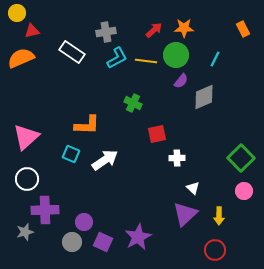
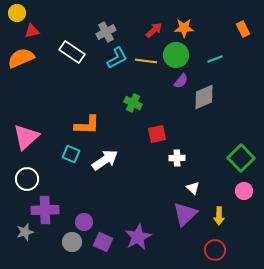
gray cross: rotated 18 degrees counterclockwise
cyan line: rotated 42 degrees clockwise
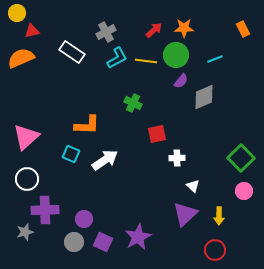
white triangle: moved 2 px up
purple circle: moved 3 px up
gray circle: moved 2 px right
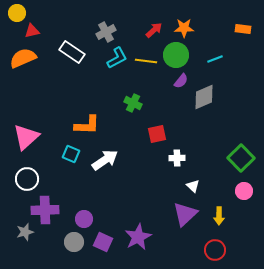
orange rectangle: rotated 56 degrees counterclockwise
orange semicircle: moved 2 px right
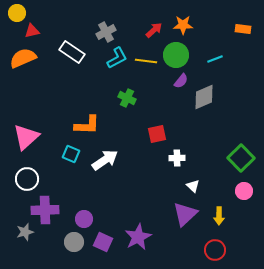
orange star: moved 1 px left, 3 px up
green cross: moved 6 px left, 5 px up
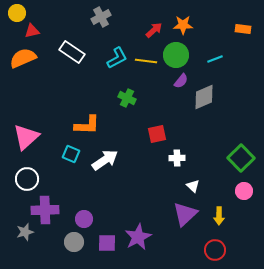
gray cross: moved 5 px left, 15 px up
purple square: moved 4 px right, 1 px down; rotated 24 degrees counterclockwise
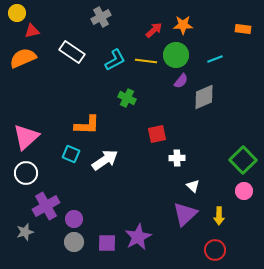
cyan L-shape: moved 2 px left, 2 px down
green square: moved 2 px right, 2 px down
white circle: moved 1 px left, 6 px up
purple cross: moved 1 px right, 4 px up; rotated 28 degrees counterclockwise
purple circle: moved 10 px left
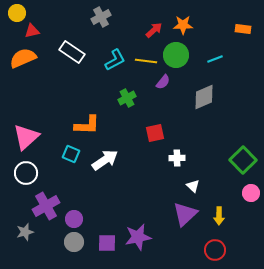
purple semicircle: moved 18 px left, 1 px down
green cross: rotated 36 degrees clockwise
red square: moved 2 px left, 1 px up
pink circle: moved 7 px right, 2 px down
purple star: rotated 16 degrees clockwise
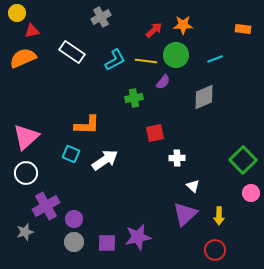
green cross: moved 7 px right; rotated 18 degrees clockwise
